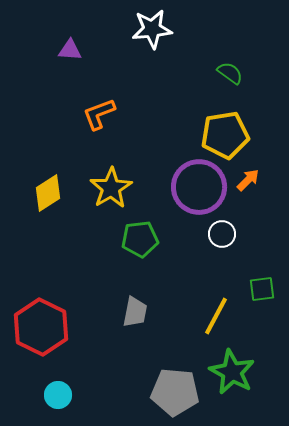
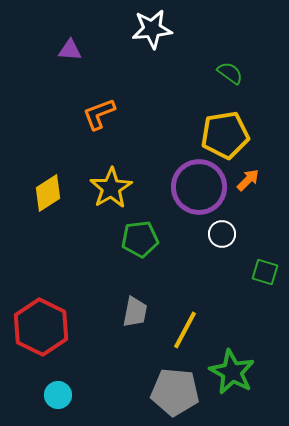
green square: moved 3 px right, 17 px up; rotated 24 degrees clockwise
yellow line: moved 31 px left, 14 px down
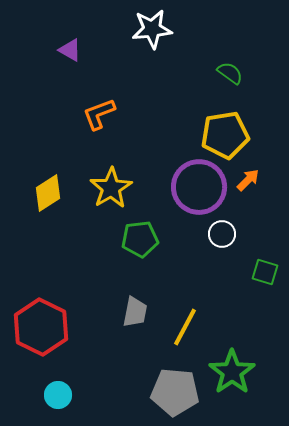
purple triangle: rotated 25 degrees clockwise
yellow line: moved 3 px up
green star: rotated 9 degrees clockwise
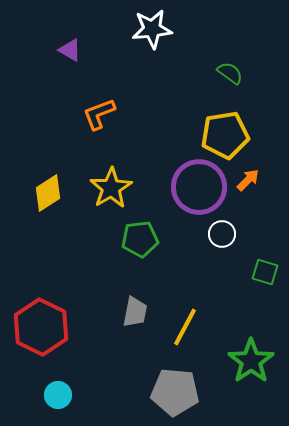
green star: moved 19 px right, 11 px up
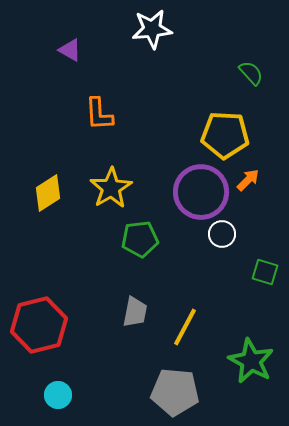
green semicircle: moved 21 px right; rotated 12 degrees clockwise
orange L-shape: rotated 72 degrees counterclockwise
yellow pentagon: rotated 12 degrees clockwise
purple circle: moved 2 px right, 5 px down
red hexagon: moved 2 px left, 2 px up; rotated 20 degrees clockwise
green star: rotated 9 degrees counterclockwise
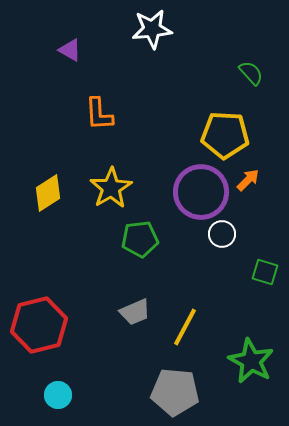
gray trapezoid: rotated 56 degrees clockwise
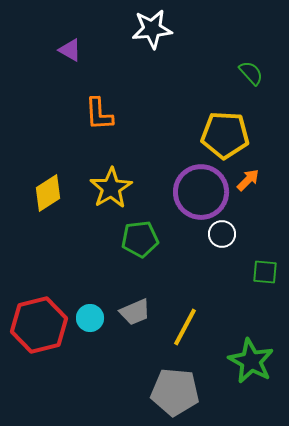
green square: rotated 12 degrees counterclockwise
cyan circle: moved 32 px right, 77 px up
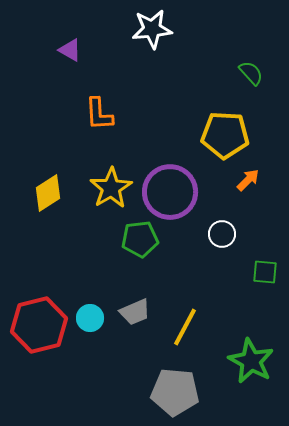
purple circle: moved 31 px left
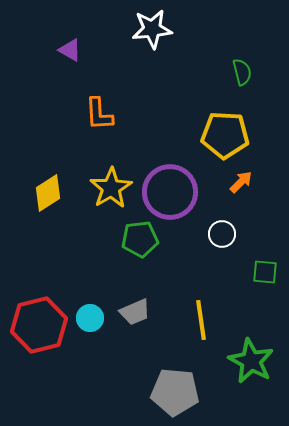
green semicircle: moved 9 px left, 1 px up; rotated 28 degrees clockwise
orange arrow: moved 7 px left, 2 px down
yellow line: moved 16 px right, 7 px up; rotated 36 degrees counterclockwise
